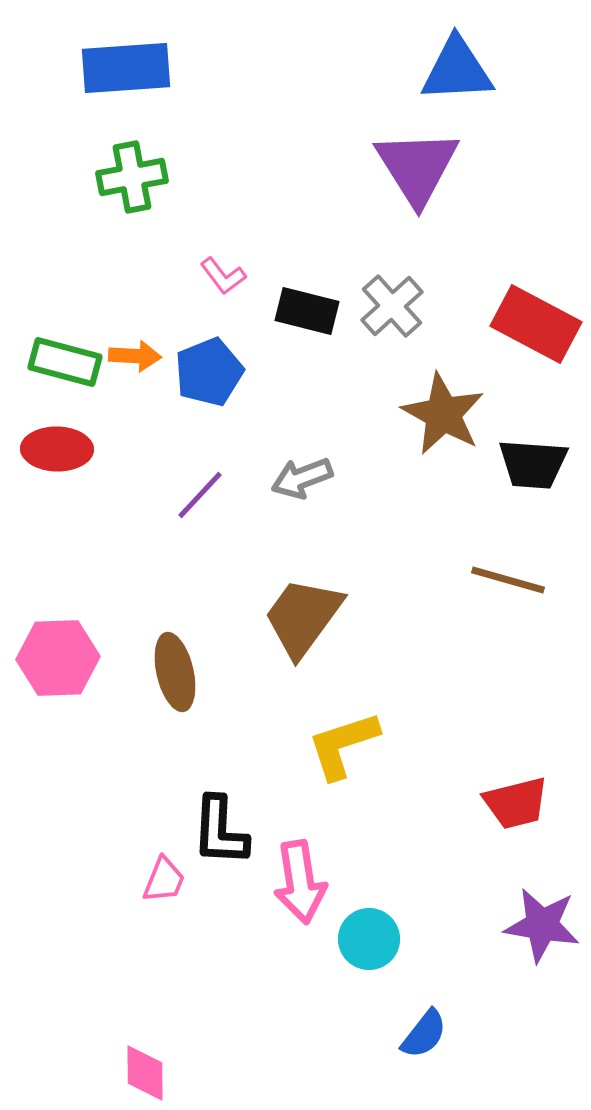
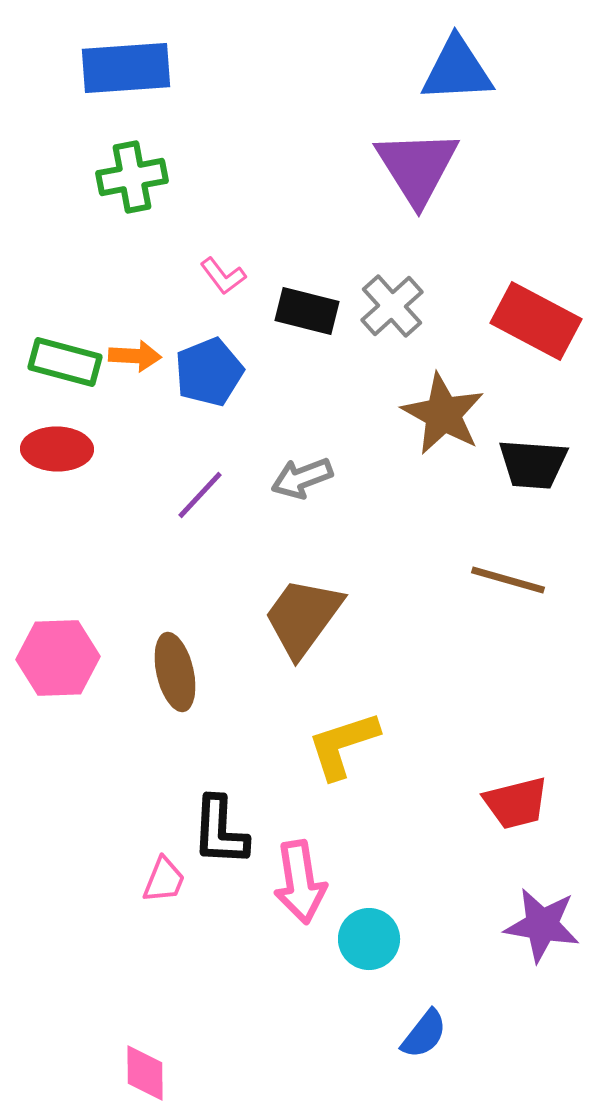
red rectangle: moved 3 px up
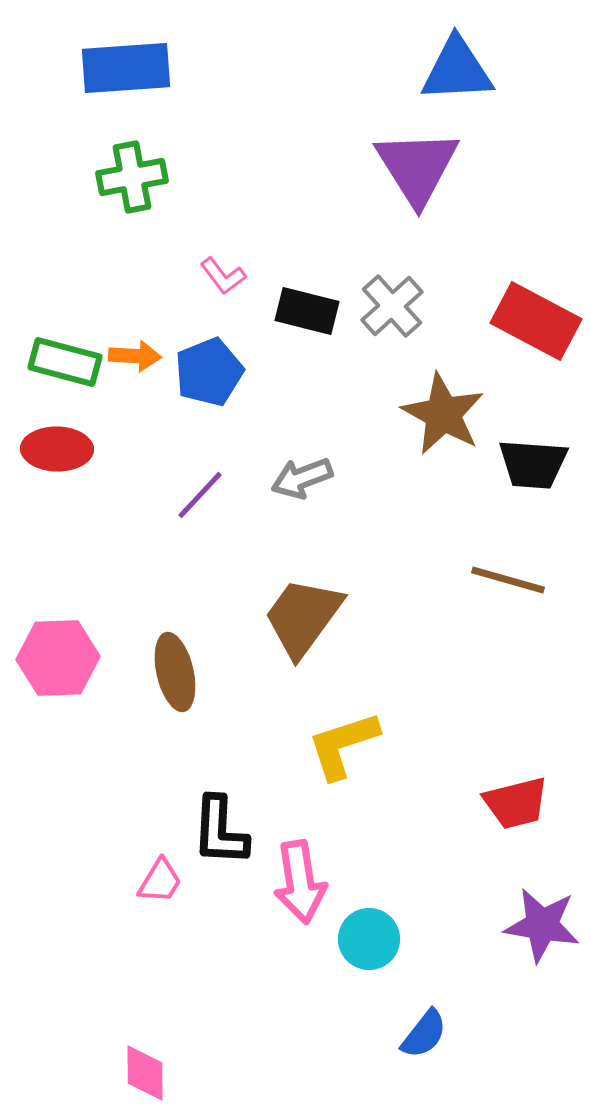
pink trapezoid: moved 4 px left, 1 px down; rotated 9 degrees clockwise
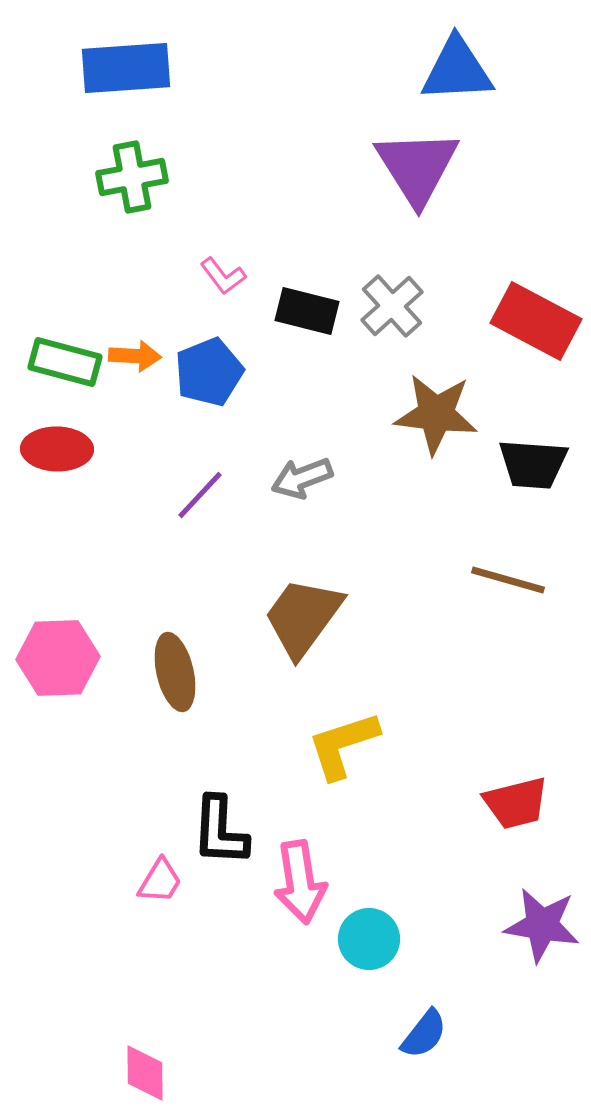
brown star: moved 7 px left; rotated 22 degrees counterclockwise
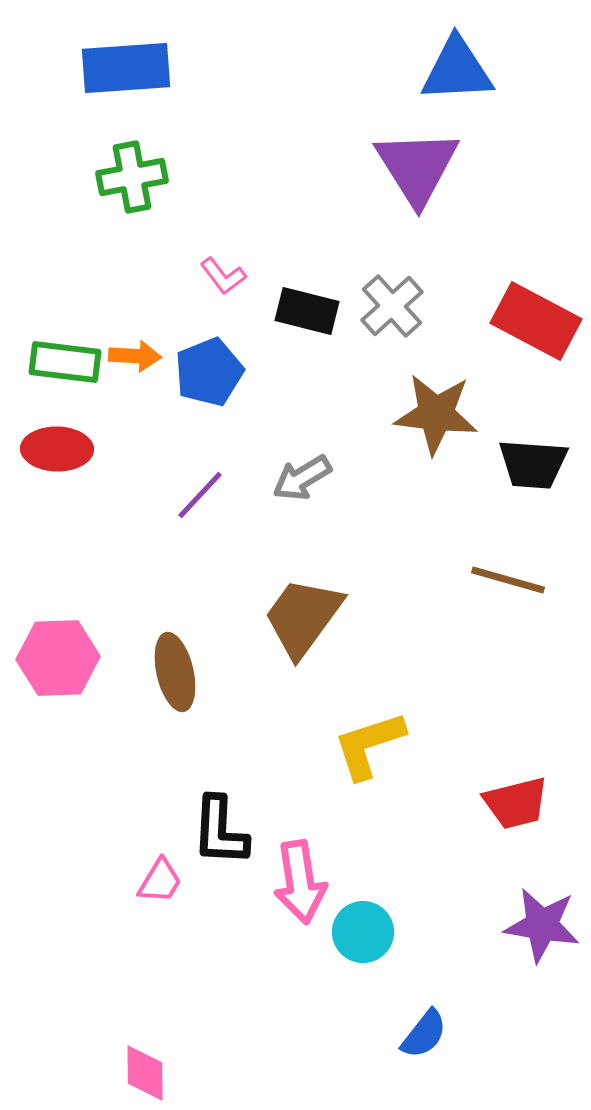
green rectangle: rotated 8 degrees counterclockwise
gray arrow: rotated 10 degrees counterclockwise
yellow L-shape: moved 26 px right
cyan circle: moved 6 px left, 7 px up
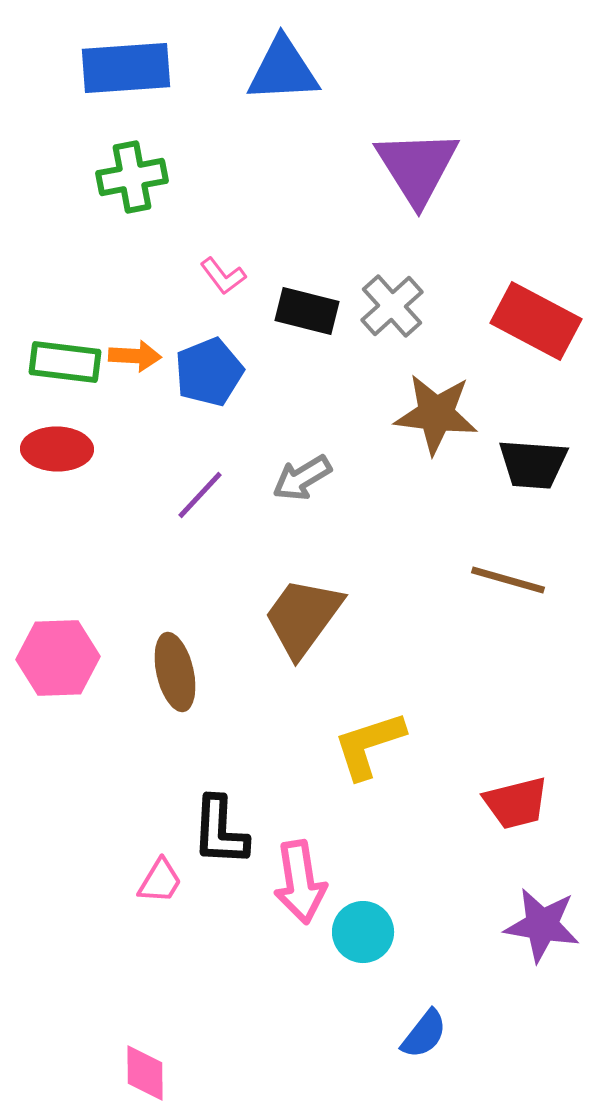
blue triangle: moved 174 px left
